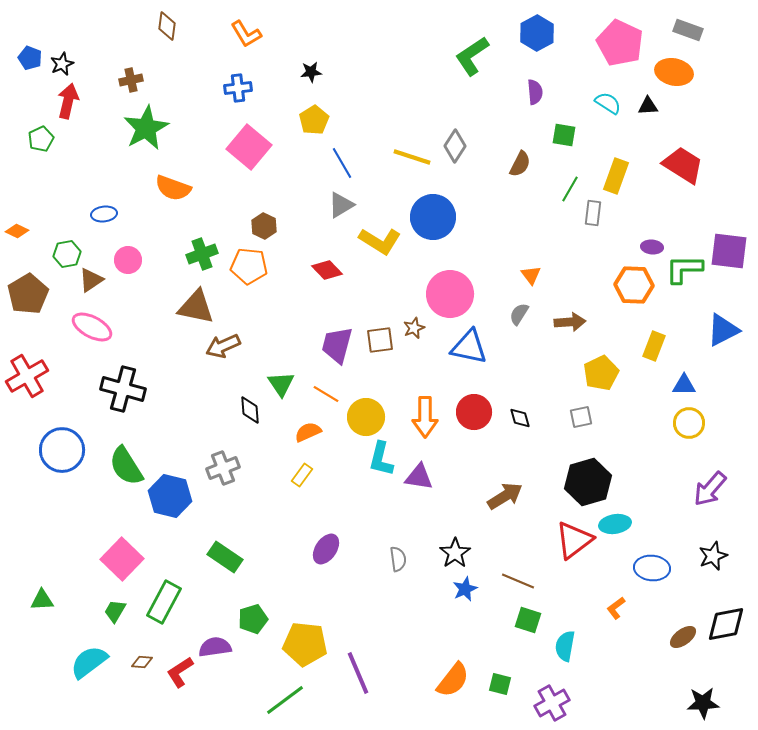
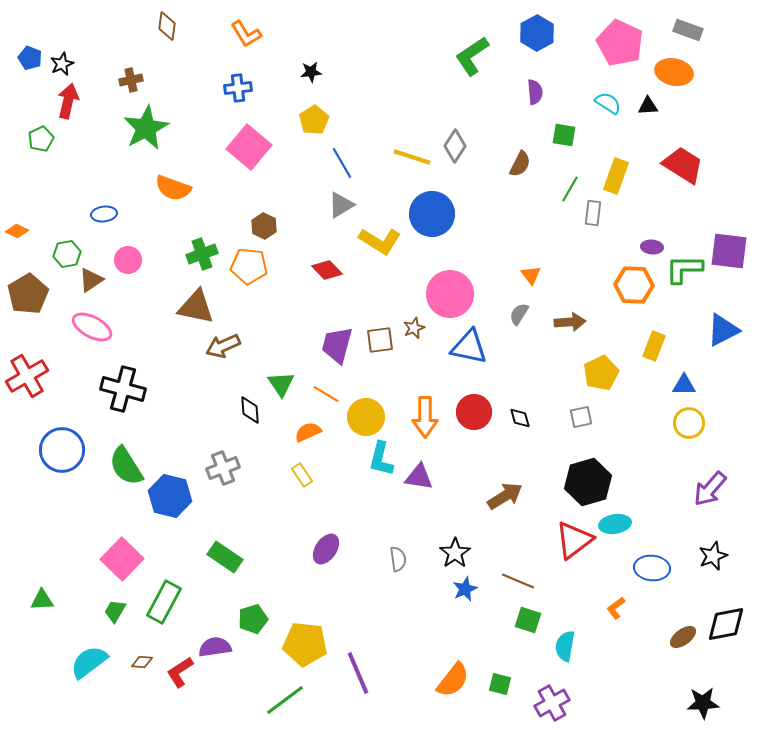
blue circle at (433, 217): moved 1 px left, 3 px up
yellow rectangle at (302, 475): rotated 70 degrees counterclockwise
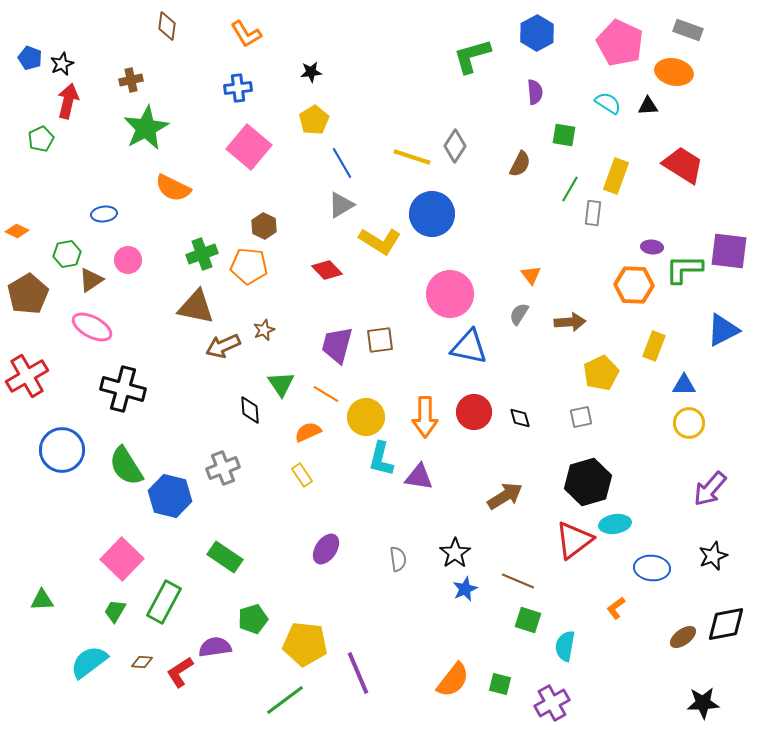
green L-shape at (472, 56): rotated 18 degrees clockwise
orange semicircle at (173, 188): rotated 6 degrees clockwise
brown star at (414, 328): moved 150 px left, 2 px down
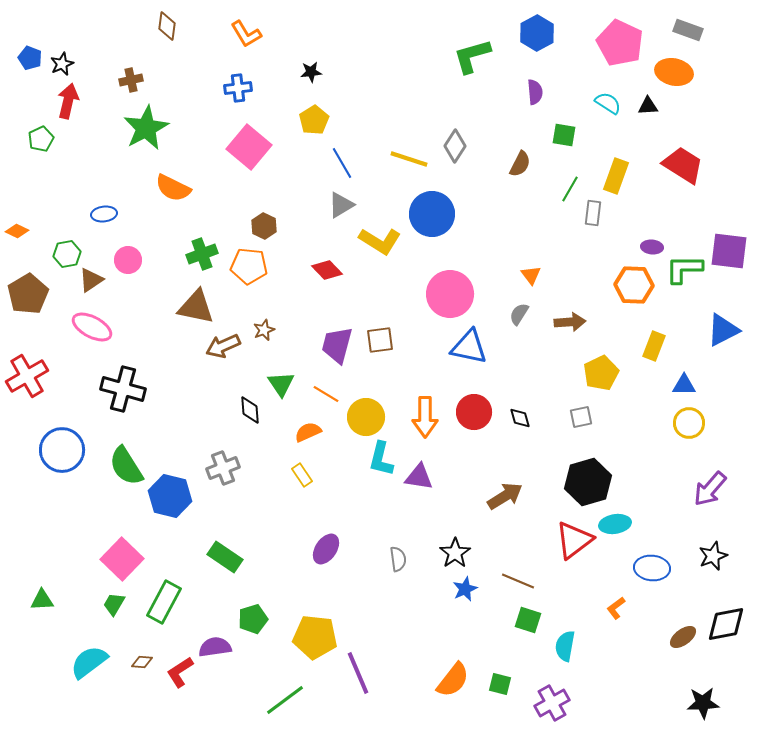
yellow line at (412, 157): moved 3 px left, 2 px down
green trapezoid at (115, 611): moved 1 px left, 7 px up
yellow pentagon at (305, 644): moved 10 px right, 7 px up
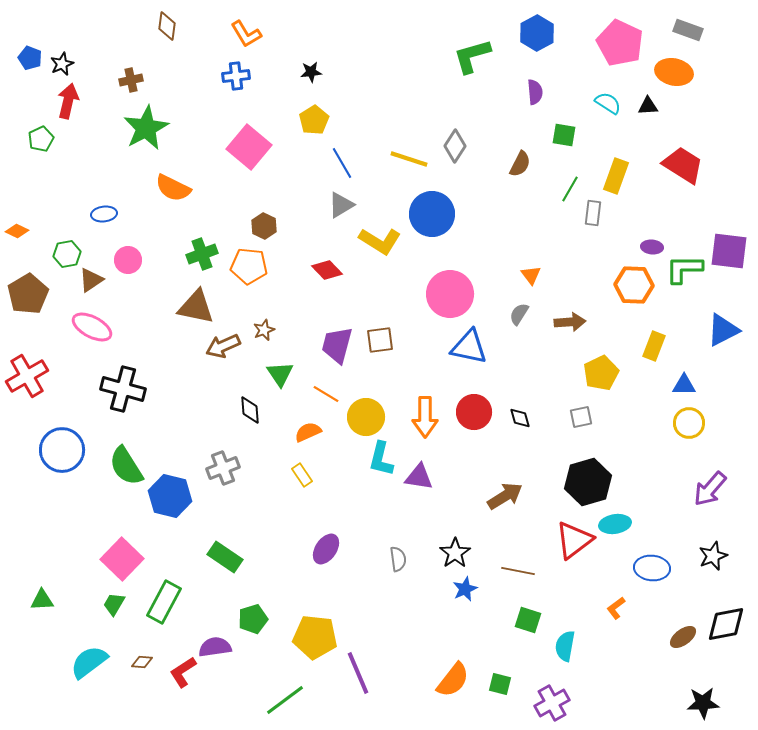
blue cross at (238, 88): moved 2 px left, 12 px up
green triangle at (281, 384): moved 1 px left, 10 px up
brown line at (518, 581): moved 10 px up; rotated 12 degrees counterclockwise
red L-shape at (180, 672): moved 3 px right
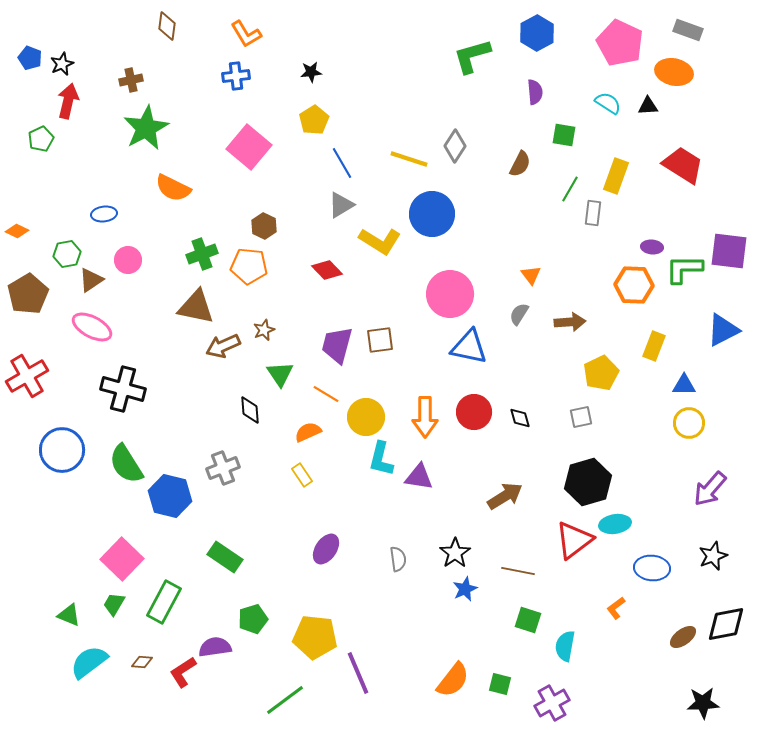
green semicircle at (126, 466): moved 2 px up
green triangle at (42, 600): moved 27 px right, 15 px down; rotated 25 degrees clockwise
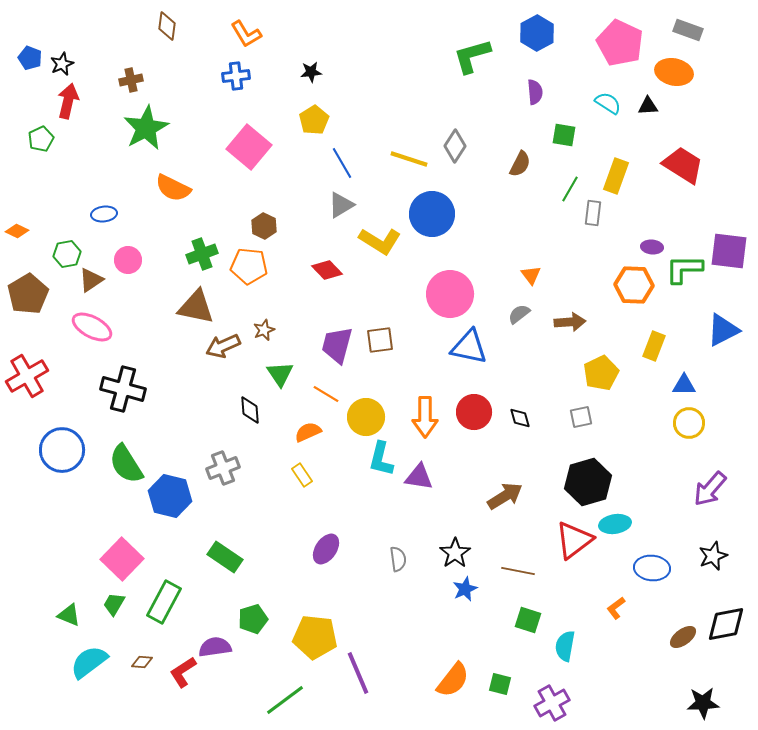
gray semicircle at (519, 314): rotated 20 degrees clockwise
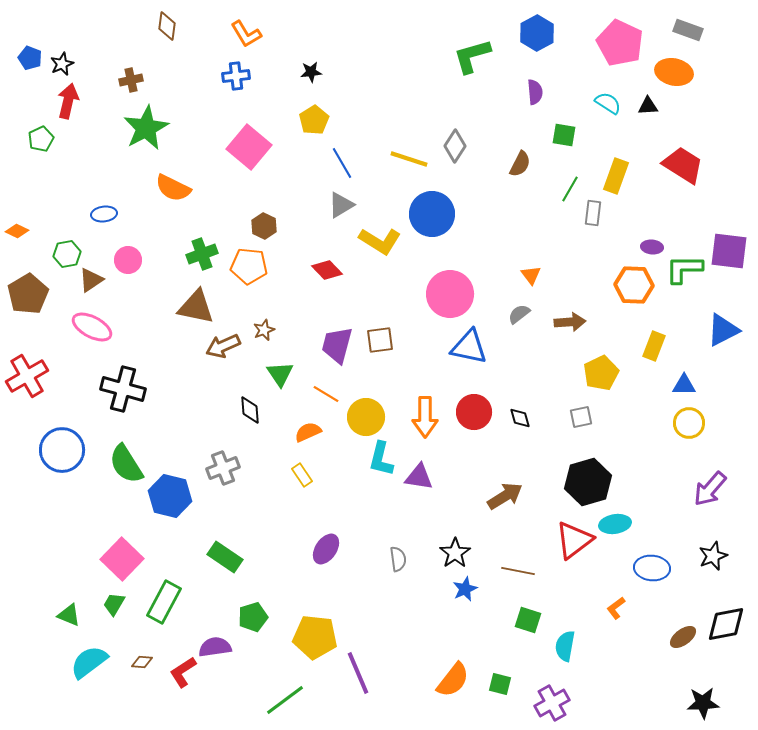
green pentagon at (253, 619): moved 2 px up
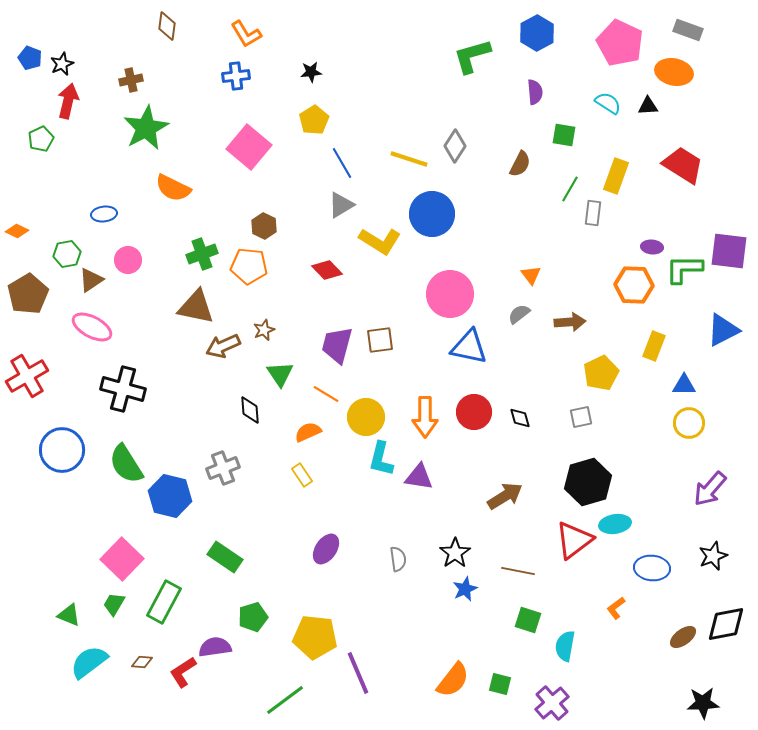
purple cross at (552, 703): rotated 12 degrees counterclockwise
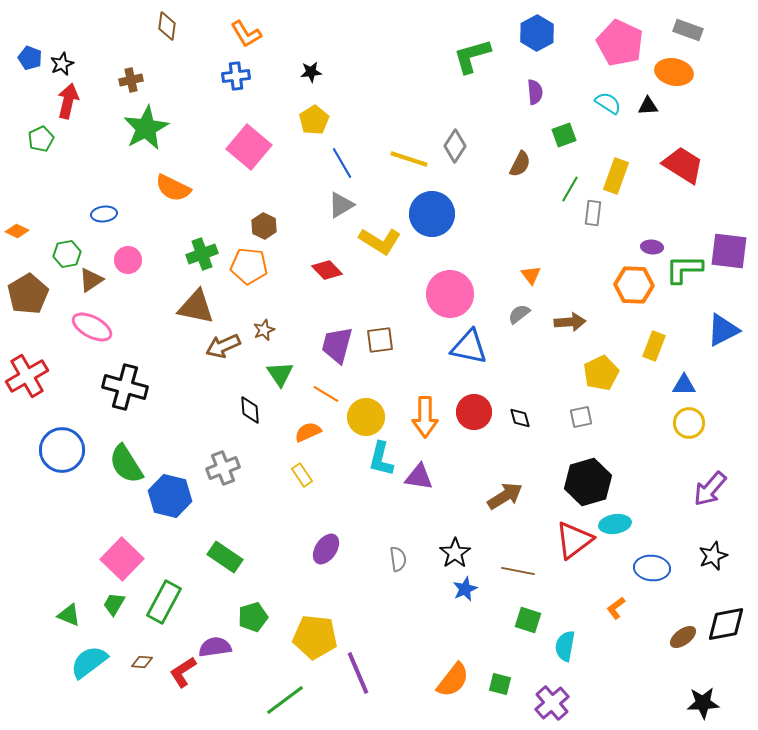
green square at (564, 135): rotated 30 degrees counterclockwise
black cross at (123, 389): moved 2 px right, 2 px up
